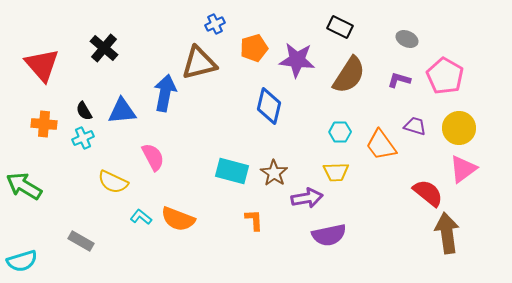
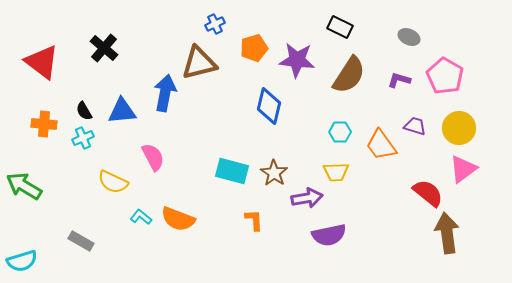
gray ellipse: moved 2 px right, 2 px up
red triangle: moved 3 px up; rotated 12 degrees counterclockwise
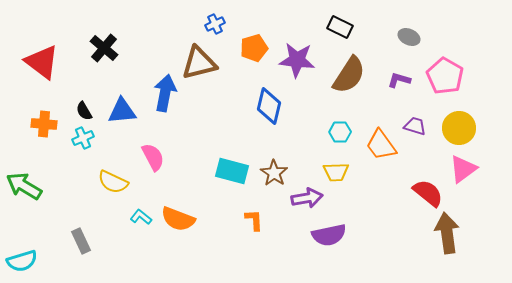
gray rectangle: rotated 35 degrees clockwise
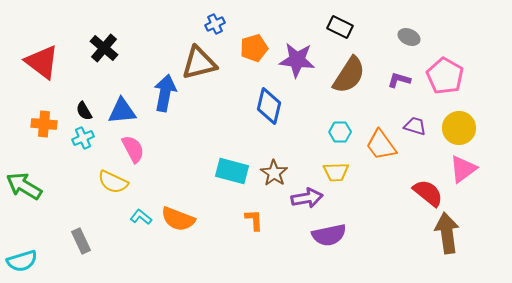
pink semicircle: moved 20 px left, 8 px up
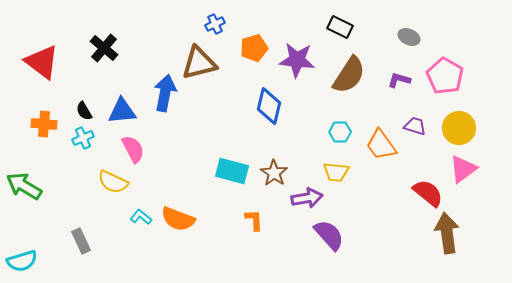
yellow trapezoid: rotated 8 degrees clockwise
purple semicircle: rotated 120 degrees counterclockwise
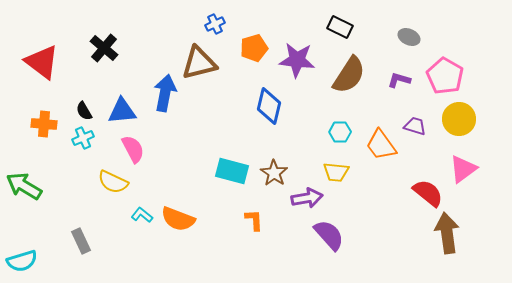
yellow circle: moved 9 px up
cyan L-shape: moved 1 px right, 2 px up
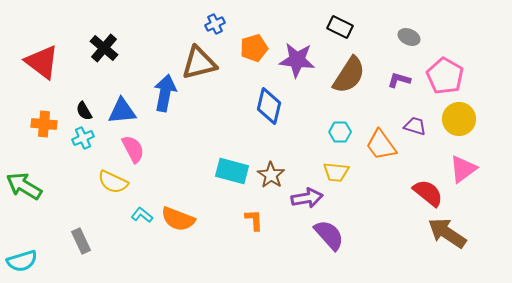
brown star: moved 3 px left, 2 px down
brown arrow: rotated 48 degrees counterclockwise
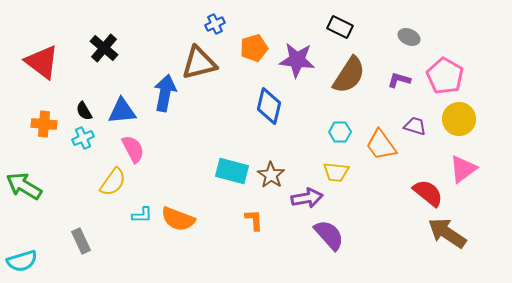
yellow semicircle: rotated 80 degrees counterclockwise
cyan L-shape: rotated 140 degrees clockwise
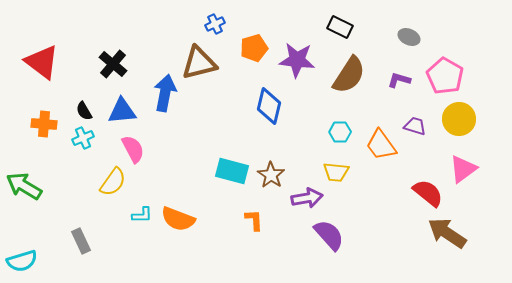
black cross: moved 9 px right, 16 px down
